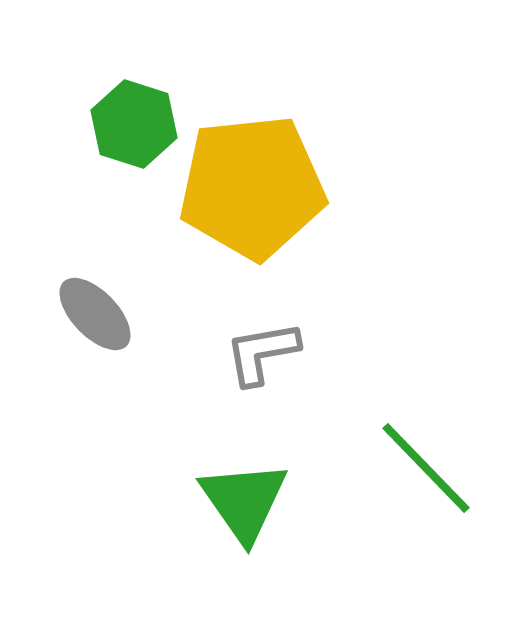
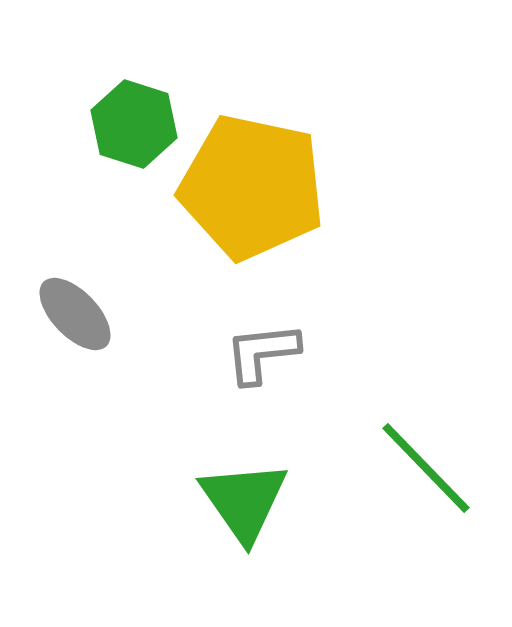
yellow pentagon: rotated 18 degrees clockwise
gray ellipse: moved 20 px left
gray L-shape: rotated 4 degrees clockwise
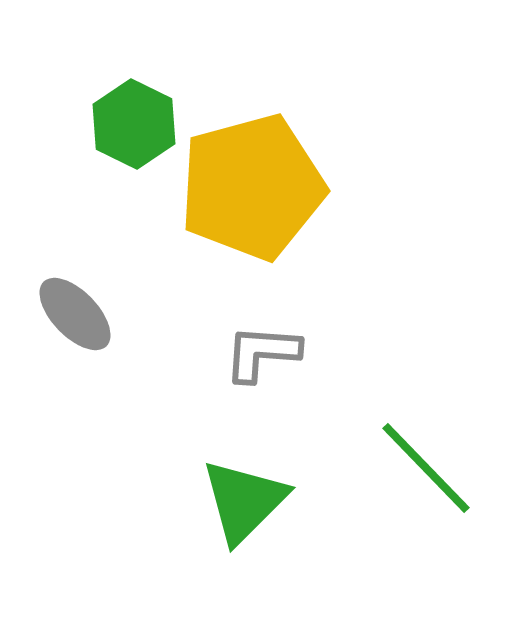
green hexagon: rotated 8 degrees clockwise
yellow pentagon: rotated 27 degrees counterclockwise
gray L-shape: rotated 10 degrees clockwise
green triangle: rotated 20 degrees clockwise
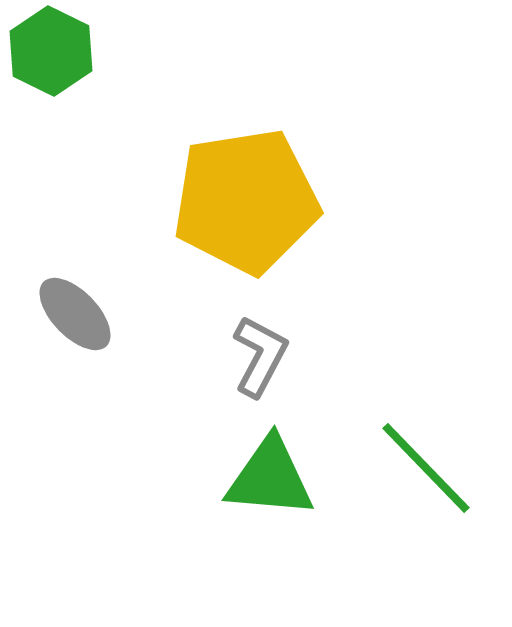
green hexagon: moved 83 px left, 73 px up
yellow pentagon: moved 6 px left, 14 px down; rotated 6 degrees clockwise
gray L-shape: moved 2 px left, 3 px down; rotated 114 degrees clockwise
green triangle: moved 26 px right, 23 px up; rotated 50 degrees clockwise
